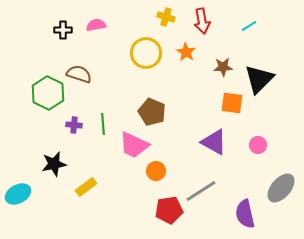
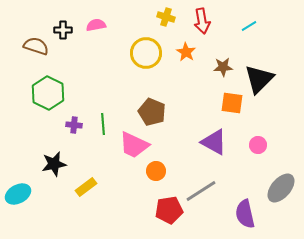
brown semicircle: moved 43 px left, 28 px up
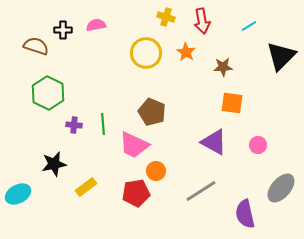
black triangle: moved 22 px right, 23 px up
red pentagon: moved 33 px left, 17 px up
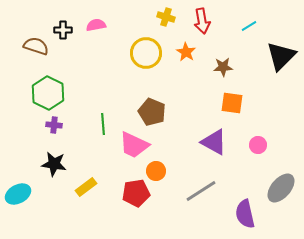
purple cross: moved 20 px left
black star: rotated 20 degrees clockwise
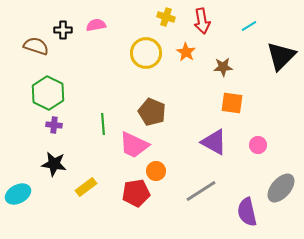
purple semicircle: moved 2 px right, 2 px up
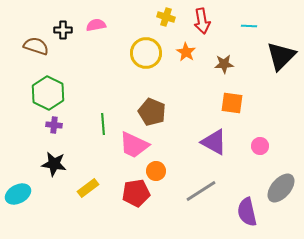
cyan line: rotated 35 degrees clockwise
brown star: moved 1 px right, 3 px up
pink circle: moved 2 px right, 1 px down
yellow rectangle: moved 2 px right, 1 px down
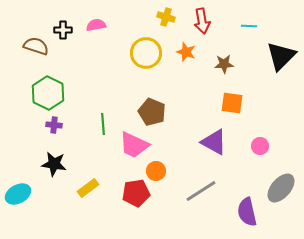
orange star: rotated 12 degrees counterclockwise
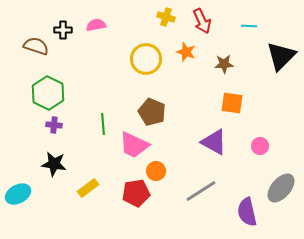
red arrow: rotated 15 degrees counterclockwise
yellow circle: moved 6 px down
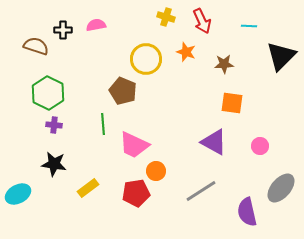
brown pentagon: moved 29 px left, 21 px up
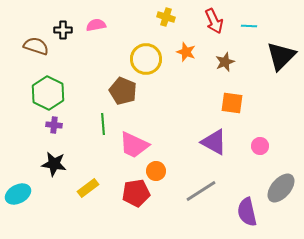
red arrow: moved 12 px right
brown star: moved 1 px right, 2 px up; rotated 18 degrees counterclockwise
